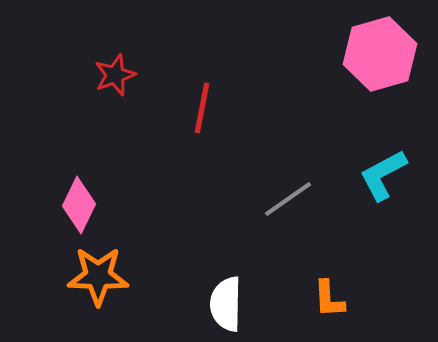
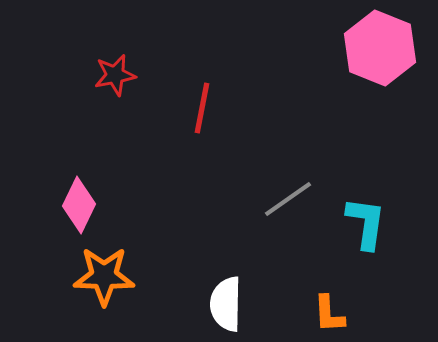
pink hexagon: moved 6 px up; rotated 22 degrees counterclockwise
red star: rotated 9 degrees clockwise
cyan L-shape: moved 17 px left, 48 px down; rotated 126 degrees clockwise
orange star: moved 6 px right
orange L-shape: moved 15 px down
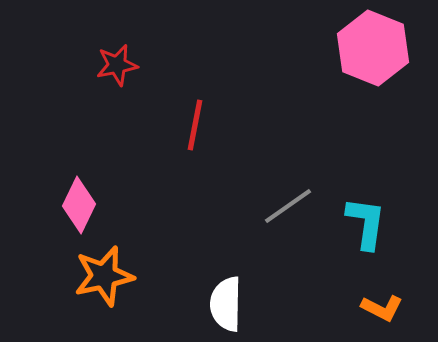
pink hexagon: moved 7 px left
red star: moved 2 px right, 10 px up
red line: moved 7 px left, 17 px down
gray line: moved 7 px down
orange star: rotated 14 degrees counterclockwise
orange L-shape: moved 53 px right, 6 px up; rotated 60 degrees counterclockwise
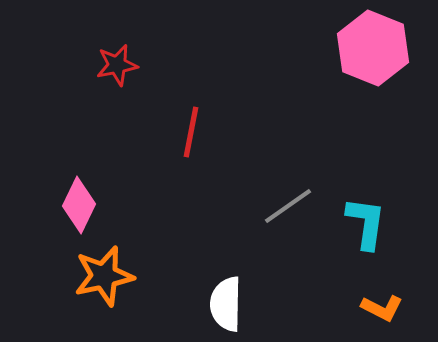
red line: moved 4 px left, 7 px down
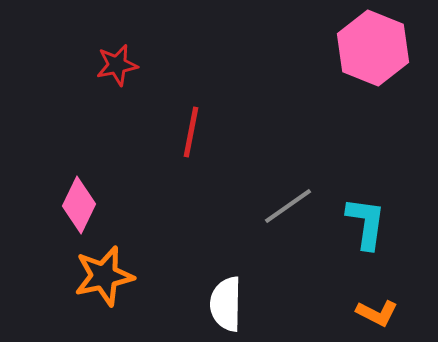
orange L-shape: moved 5 px left, 5 px down
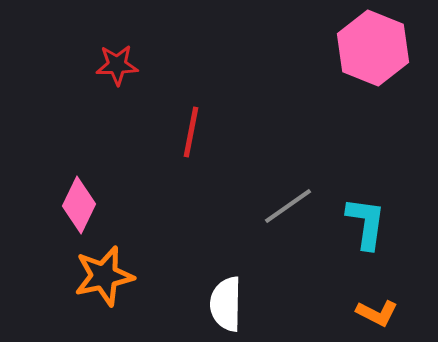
red star: rotated 9 degrees clockwise
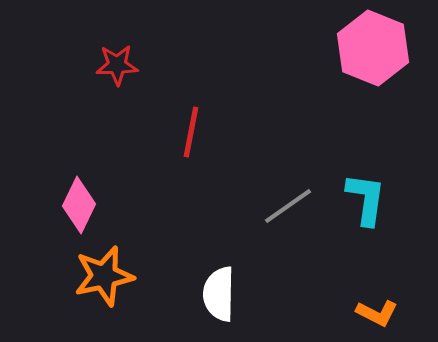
cyan L-shape: moved 24 px up
white semicircle: moved 7 px left, 10 px up
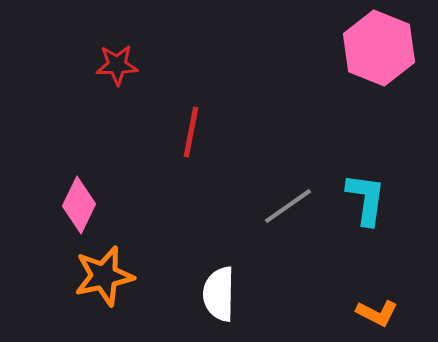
pink hexagon: moved 6 px right
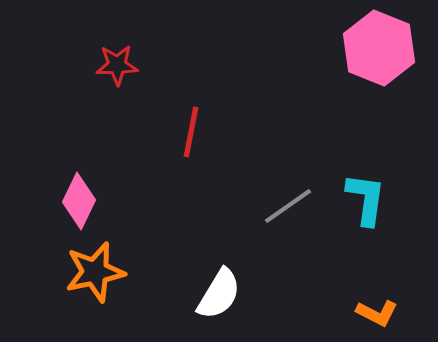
pink diamond: moved 4 px up
orange star: moved 9 px left, 4 px up
white semicircle: rotated 150 degrees counterclockwise
